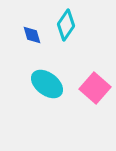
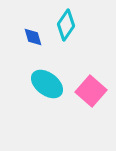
blue diamond: moved 1 px right, 2 px down
pink square: moved 4 px left, 3 px down
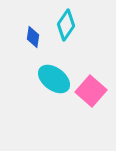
blue diamond: rotated 25 degrees clockwise
cyan ellipse: moved 7 px right, 5 px up
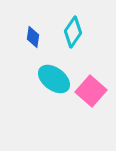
cyan diamond: moved 7 px right, 7 px down
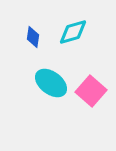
cyan diamond: rotated 40 degrees clockwise
cyan ellipse: moved 3 px left, 4 px down
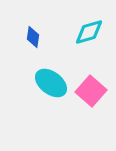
cyan diamond: moved 16 px right
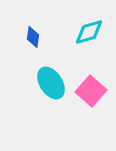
cyan ellipse: rotated 20 degrees clockwise
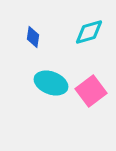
cyan ellipse: rotated 36 degrees counterclockwise
pink square: rotated 12 degrees clockwise
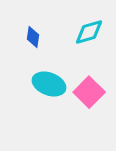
cyan ellipse: moved 2 px left, 1 px down
pink square: moved 2 px left, 1 px down; rotated 8 degrees counterclockwise
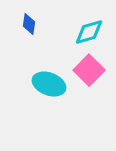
blue diamond: moved 4 px left, 13 px up
pink square: moved 22 px up
